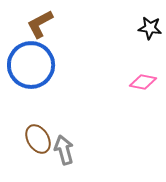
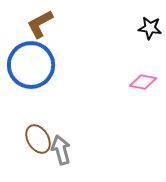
gray arrow: moved 3 px left
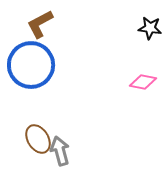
gray arrow: moved 1 px left, 1 px down
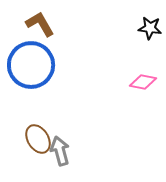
brown L-shape: rotated 88 degrees clockwise
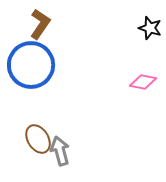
brown L-shape: rotated 64 degrees clockwise
black star: rotated 10 degrees clockwise
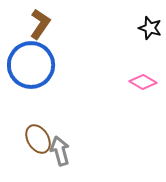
pink diamond: rotated 20 degrees clockwise
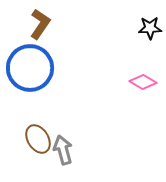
black star: rotated 20 degrees counterclockwise
blue circle: moved 1 px left, 3 px down
gray arrow: moved 3 px right, 1 px up
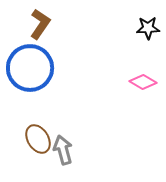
black star: moved 2 px left
